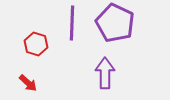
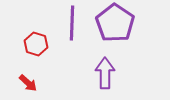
purple pentagon: rotated 9 degrees clockwise
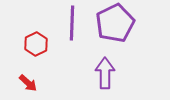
purple pentagon: rotated 12 degrees clockwise
red hexagon: rotated 15 degrees clockwise
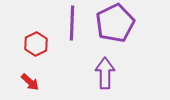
red arrow: moved 2 px right, 1 px up
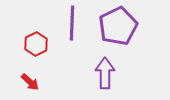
purple pentagon: moved 3 px right, 3 px down
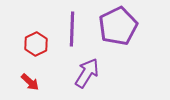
purple line: moved 6 px down
purple arrow: moved 18 px left; rotated 32 degrees clockwise
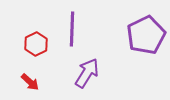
purple pentagon: moved 28 px right, 9 px down
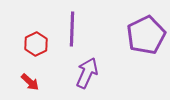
purple arrow: rotated 8 degrees counterclockwise
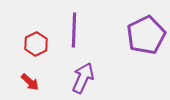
purple line: moved 2 px right, 1 px down
purple arrow: moved 4 px left, 5 px down
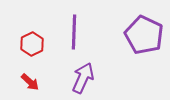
purple line: moved 2 px down
purple pentagon: moved 2 px left; rotated 21 degrees counterclockwise
red hexagon: moved 4 px left
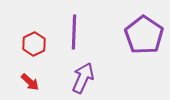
purple pentagon: rotated 9 degrees clockwise
red hexagon: moved 2 px right
